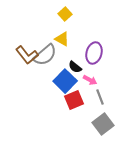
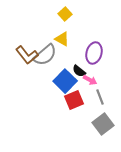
black semicircle: moved 4 px right, 4 px down
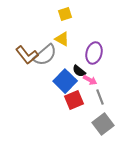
yellow square: rotated 24 degrees clockwise
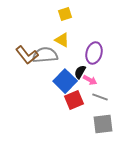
yellow triangle: moved 1 px down
gray semicircle: rotated 145 degrees counterclockwise
black semicircle: moved 1 px right, 1 px down; rotated 80 degrees clockwise
gray line: rotated 49 degrees counterclockwise
gray square: rotated 30 degrees clockwise
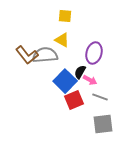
yellow square: moved 2 px down; rotated 24 degrees clockwise
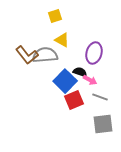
yellow square: moved 10 px left; rotated 24 degrees counterclockwise
black semicircle: rotated 80 degrees clockwise
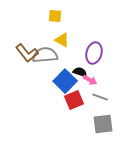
yellow square: rotated 24 degrees clockwise
brown L-shape: moved 2 px up
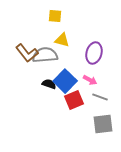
yellow triangle: rotated 14 degrees counterclockwise
black semicircle: moved 31 px left, 12 px down
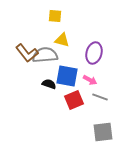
blue square: moved 2 px right, 5 px up; rotated 35 degrees counterclockwise
gray square: moved 8 px down
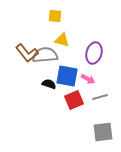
pink arrow: moved 2 px left, 1 px up
gray line: rotated 35 degrees counterclockwise
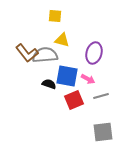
gray line: moved 1 px right, 1 px up
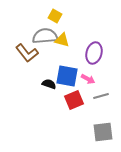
yellow square: rotated 24 degrees clockwise
gray semicircle: moved 19 px up
